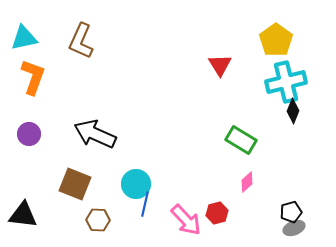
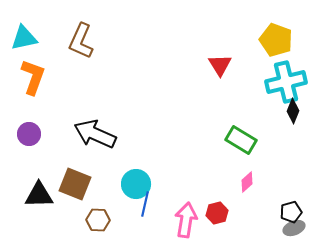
yellow pentagon: rotated 16 degrees counterclockwise
black triangle: moved 16 px right, 20 px up; rotated 8 degrees counterclockwise
pink arrow: rotated 128 degrees counterclockwise
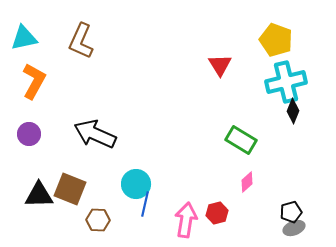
orange L-shape: moved 1 px right, 4 px down; rotated 9 degrees clockwise
brown square: moved 5 px left, 5 px down
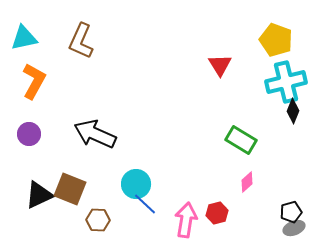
black triangle: rotated 24 degrees counterclockwise
blue line: rotated 60 degrees counterclockwise
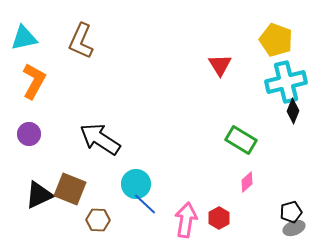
black arrow: moved 5 px right, 5 px down; rotated 9 degrees clockwise
red hexagon: moved 2 px right, 5 px down; rotated 15 degrees counterclockwise
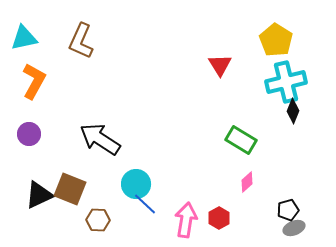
yellow pentagon: rotated 12 degrees clockwise
black pentagon: moved 3 px left, 2 px up
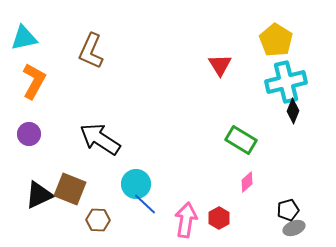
brown L-shape: moved 10 px right, 10 px down
